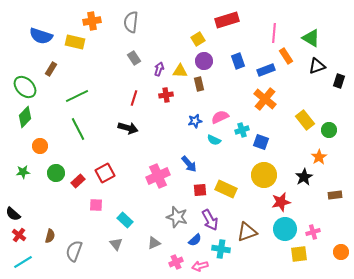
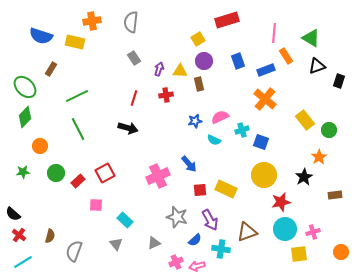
pink arrow at (200, 266): moved 3 px left
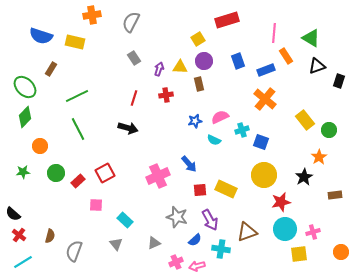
orange cross at (92, 21): moved 6 px up
gray semicircle at (131, 22): rotated 20 degrees clockwise
yellow triangle at (180, 71): moved 4 px up
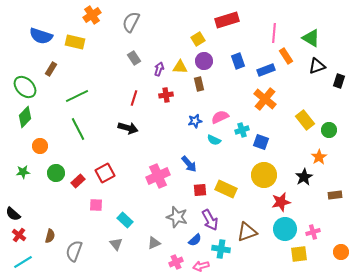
orange cross at (92, 15): rotated 24 degrees counterclockwise
pink arrow at (197, 266): moved 4 px right
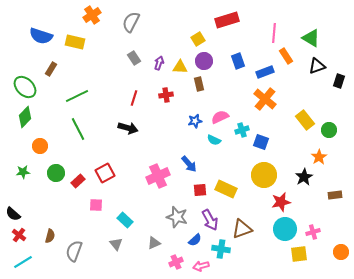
purple arrow at (159, 69): moved 6 px up
blue rectangle at (266, 70): moved 1 px left, 2 px down
brown triangle at (247, 232): moved 5 px left, 3 px up
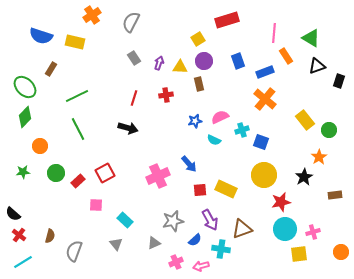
gray star at (177, 217): moved 4 px left, 4 px down; rotated 30 degrees counterclockwise
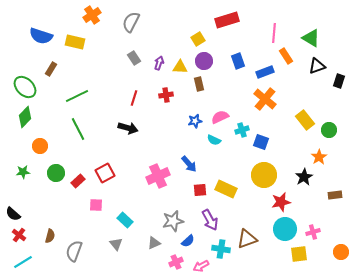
brown triangle at (242, 229): moved 5 px right, 10 px down
blue semicircle at (195, 240): moved 7 px left, 1 px down
pink arrow at (201, 266): rotated 14 degrees counterclockwise
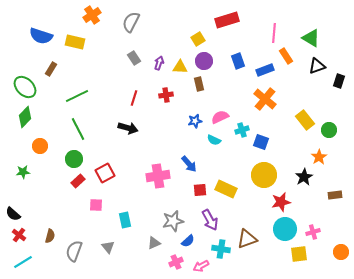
blue rectangle at (265, 72): moved 2 px up
green circle at (56, 173): moved 18 px right, 14 px up
pink cross at (158, 176): rotated 15 degrees clockwise
cyan rectangle at (125, 220): rotated 35 degrees clockwise
gray triangle at (116, 244): moved 8 px left, 3 px down
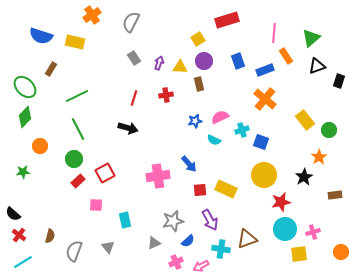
green triangle at (311, 38): rotated 48 degrees clockwise
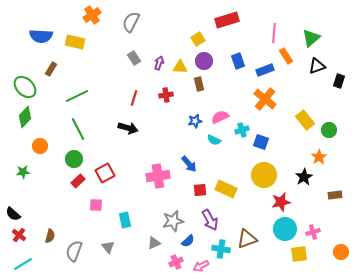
blue semicircle at (41, 36): rotated 15 degrees counterclockwise
cyan line at (23, 262): moved 2 px down
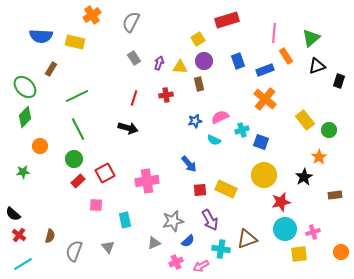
pink cross at (158, 176): moved 11 px left, 5 px down
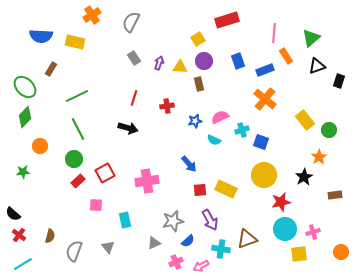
red cross at (166, 95): moved 1 px right, 11 px down
